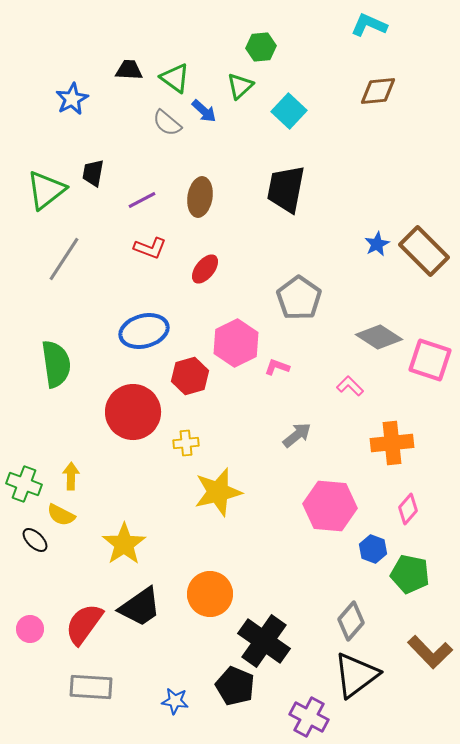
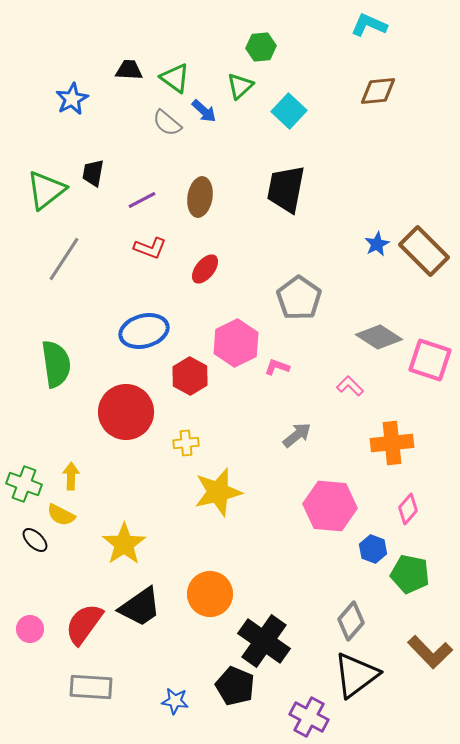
red hexagon at (190, 376): rotated 15 degrees counterclockwise
red circle at (133, 412): moved 7 px left
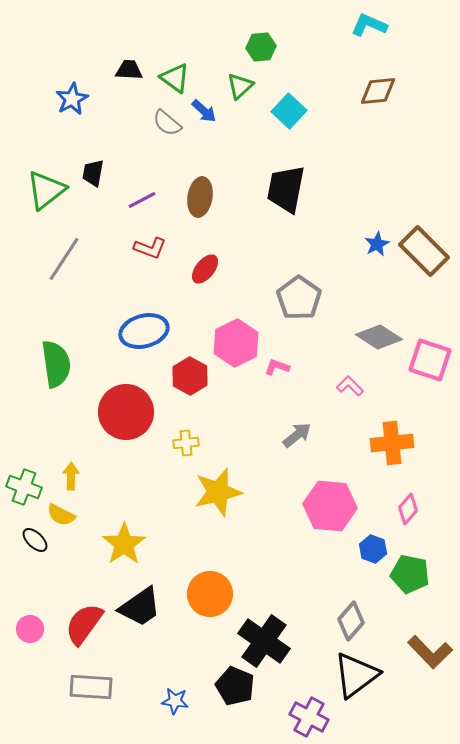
green cross at (24, 484): moved 3 px down
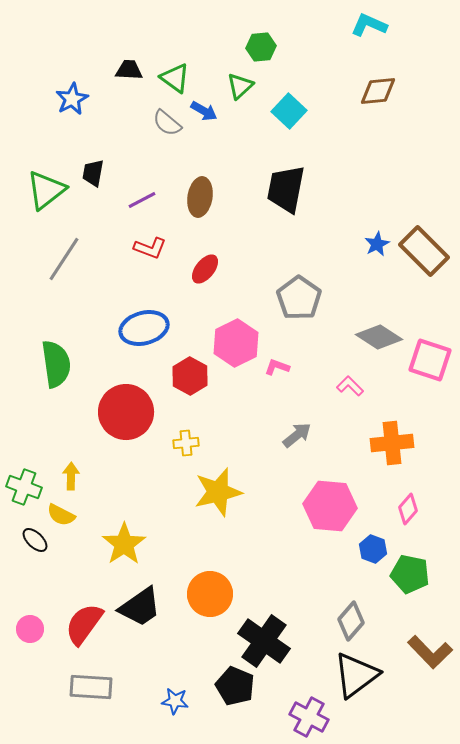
blue arrow at (204, 111): rotated 12 degrees counterclockwise
blue ellipse at (144, 331): moved 3 px up
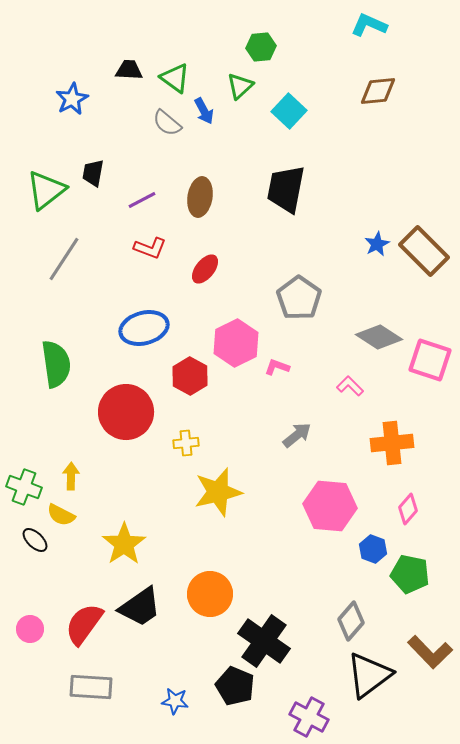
blue arrow at (204, 111): rotated 32 degrees clockwise
black triangle at (356, 675): moved 13 px right
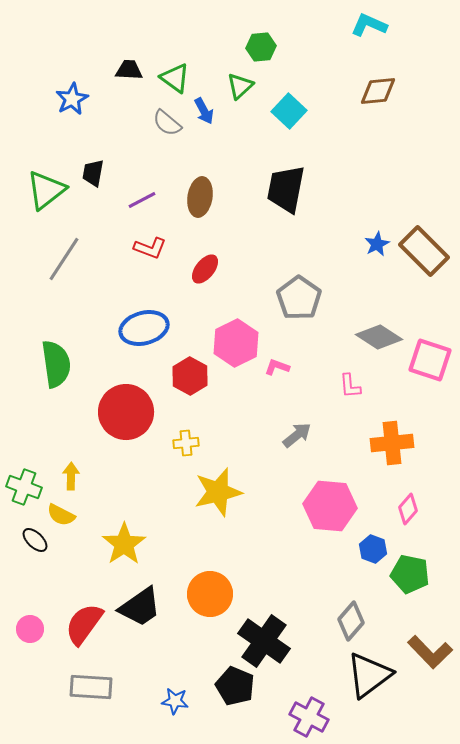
pink L-shape at (350, 386): rotated 140 degrees counterclockwise
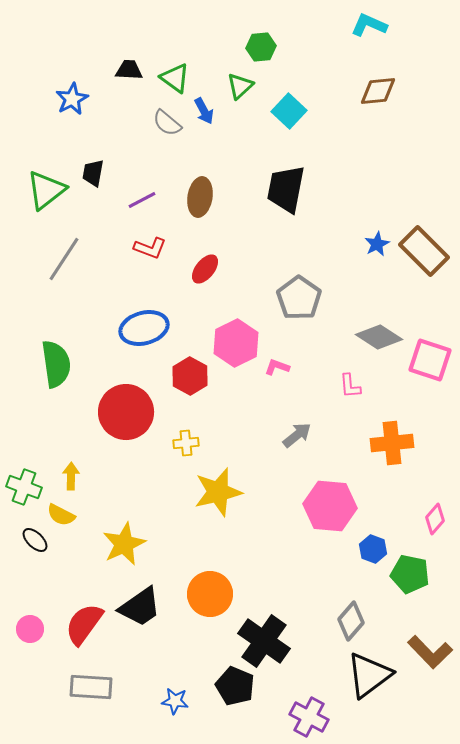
pink diamond at (408, 509): moved 27 px right, 10 px down
yellow star at (124, 544): rotated 9 degrees clockwise
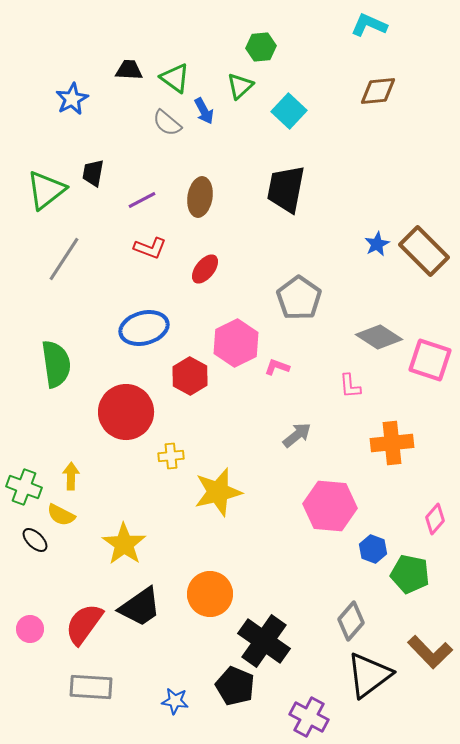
yellow cross at (186, 443): moved 15 px left, 13 px down
yellow star at (124, 544): rotated 12 degrees counterclockwise
